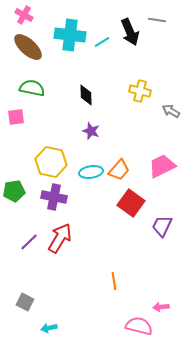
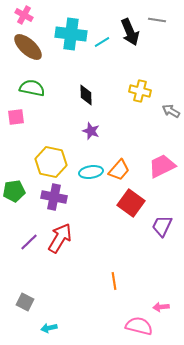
cyan cross: moved 1 px right, 1 px up
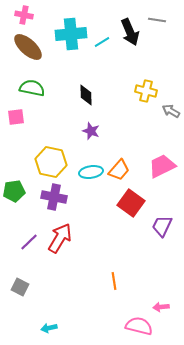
pink cross: rotated 18 degrees counterclockwise
cyan cross: rotated 12 degrees counterclockwise
yellow cross: moved 6 px right
gray square: moved 5 px left, 15 px up
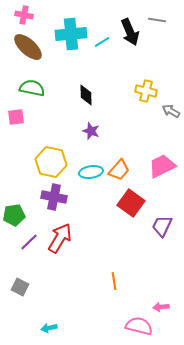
green pentagon: moved 24 px down
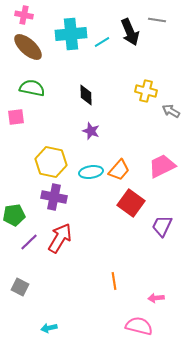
pink arrow: moved 5 px left, 9 px up
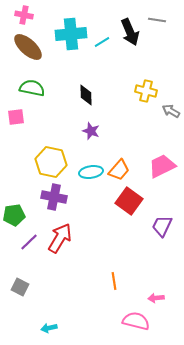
red square: moved 2 px left, 2 px up
pink semicircle: moved 3 px left, 5 px up
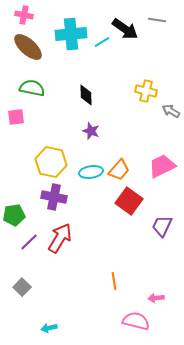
black arrow: moved 5 px left, 3 px up; rotated 32 degrees counterclockwise
gray square: moved 2 px right; rotated 18 degrees clockwise
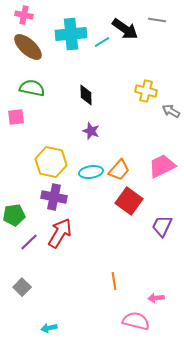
red arrow: moved 5 px up
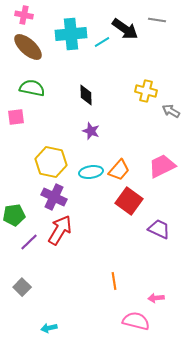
purple cross: rotated 15 degrees clockwise
purple trapezoid: moved 3 px left, 3 px down; rotated 90 degrees clockwise
red arrow: moved 3 px up
